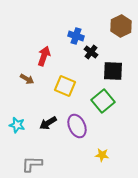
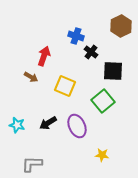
brown arrow: moved 4 px right, 2 px up
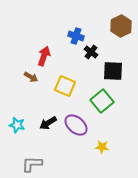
green square: moved 1 px left
purple ellipse: moved 1 px left, 1 px up; rotated 25 degrees counterclockwise
yellow star: moved 8 px up
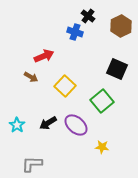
blue cross: moved 1 px left, 4 px up
black cross: moved 3 px left, 36 px up
red arrow: rotated 48 degrees clockwise
black square: moved 4 px right, 2 px up; rotated 20 degrees clockwise
yellow square: rotated 20 degrees clockwise
cyan star: rotated 21 degrees clockwise
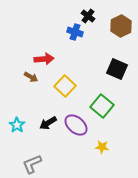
red arrow: moved 3 px down; rotated 18 degrees clockwise
green square: moved 5 px down; rotated 10 degrees counterclockwise
gray L-shape: rotated 25 degrees counterclockwise
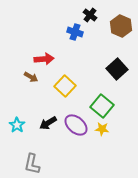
black cross: moved 2 px right, 1 px up
brown hexagon: rotated 10 degrees counterclockwise
black square: rotated 25 degrees clockwise
yellow star: moved 18 px up
gray L-shape: rotated 55 degrees counterclockwise
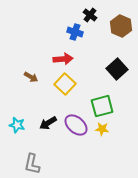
red arrow: moved 19 px right
yellow square: moved 2 px up
green square: rotated 35 degrees clockwise
cyan star: rotated 21 degrees counterclockwise
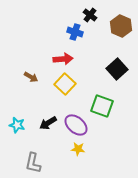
green square: rotated 35 degrees clockwise
yellow star: moved 24 px left, 20 px down
gray L-shape: moved 1 px right, 1 px up
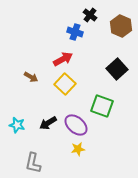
red arrow: rotated 24 degrees counterclockwise
yellow star: rotated 16 degrees counterclockwise
